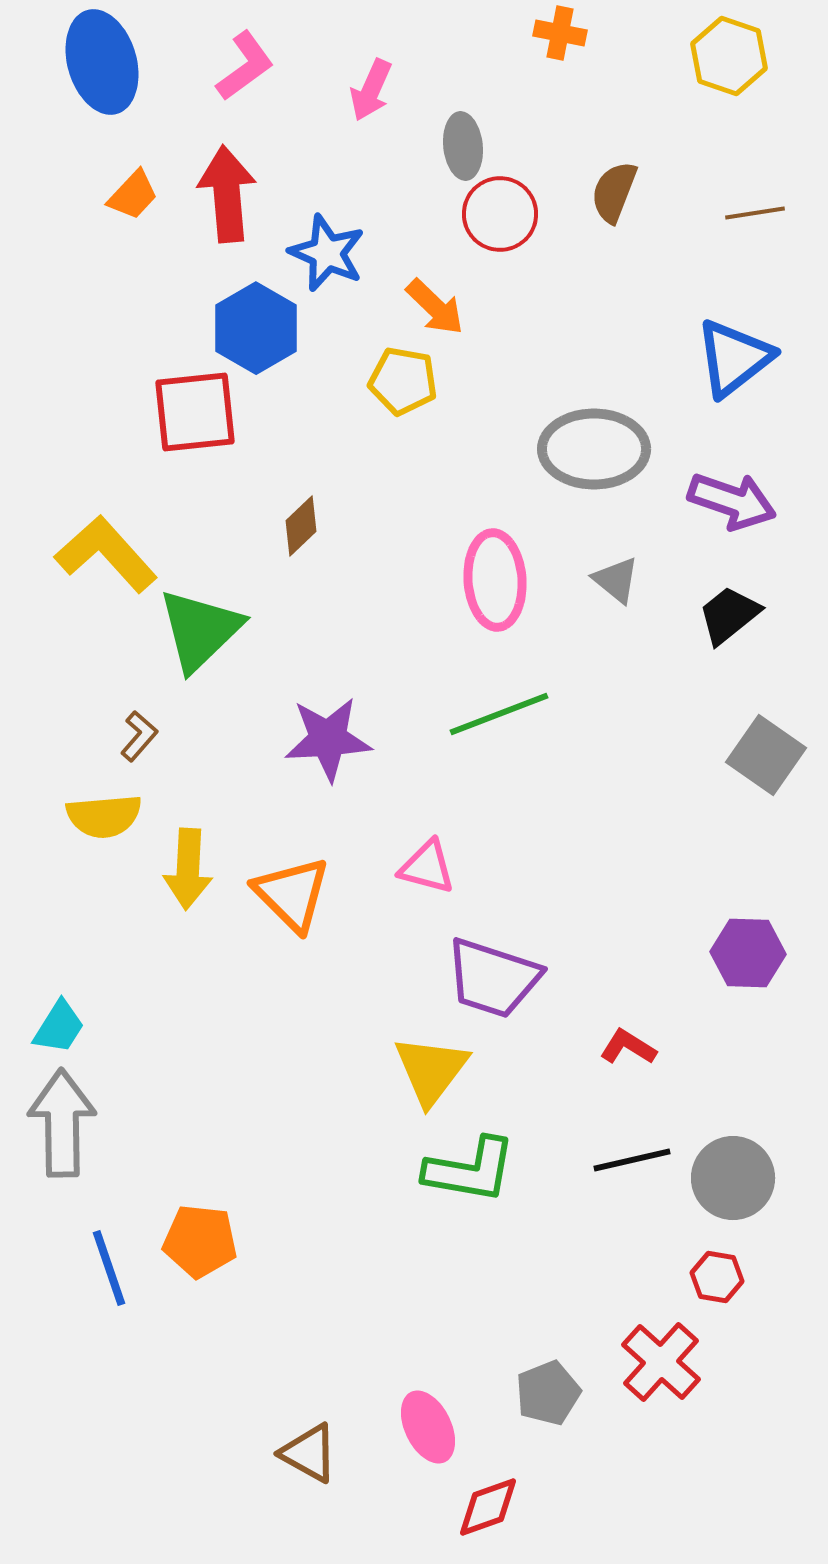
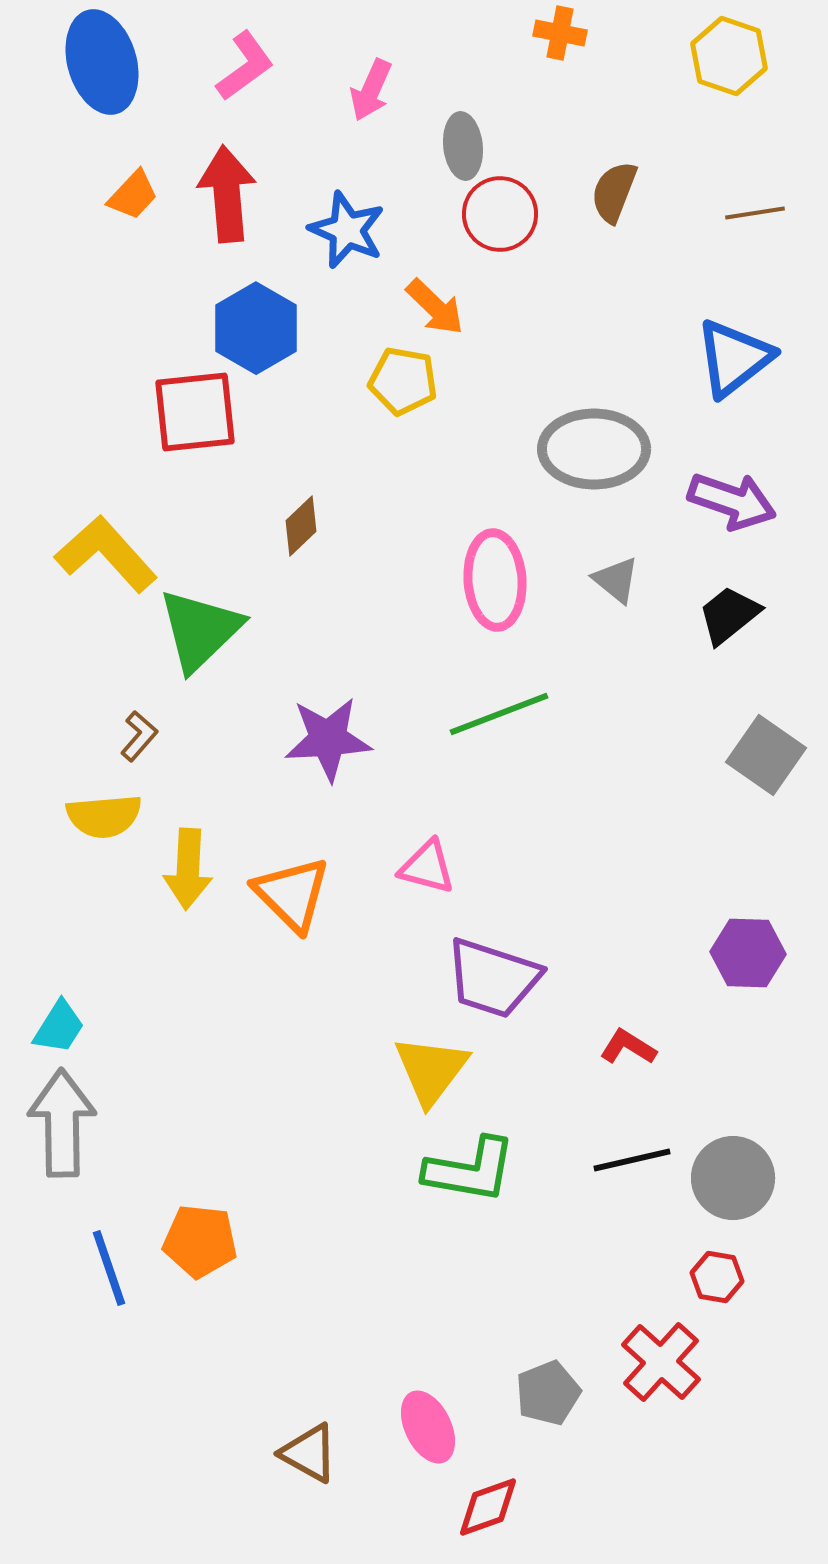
blue star at (327, 253): moved 20 px right, 23 px up
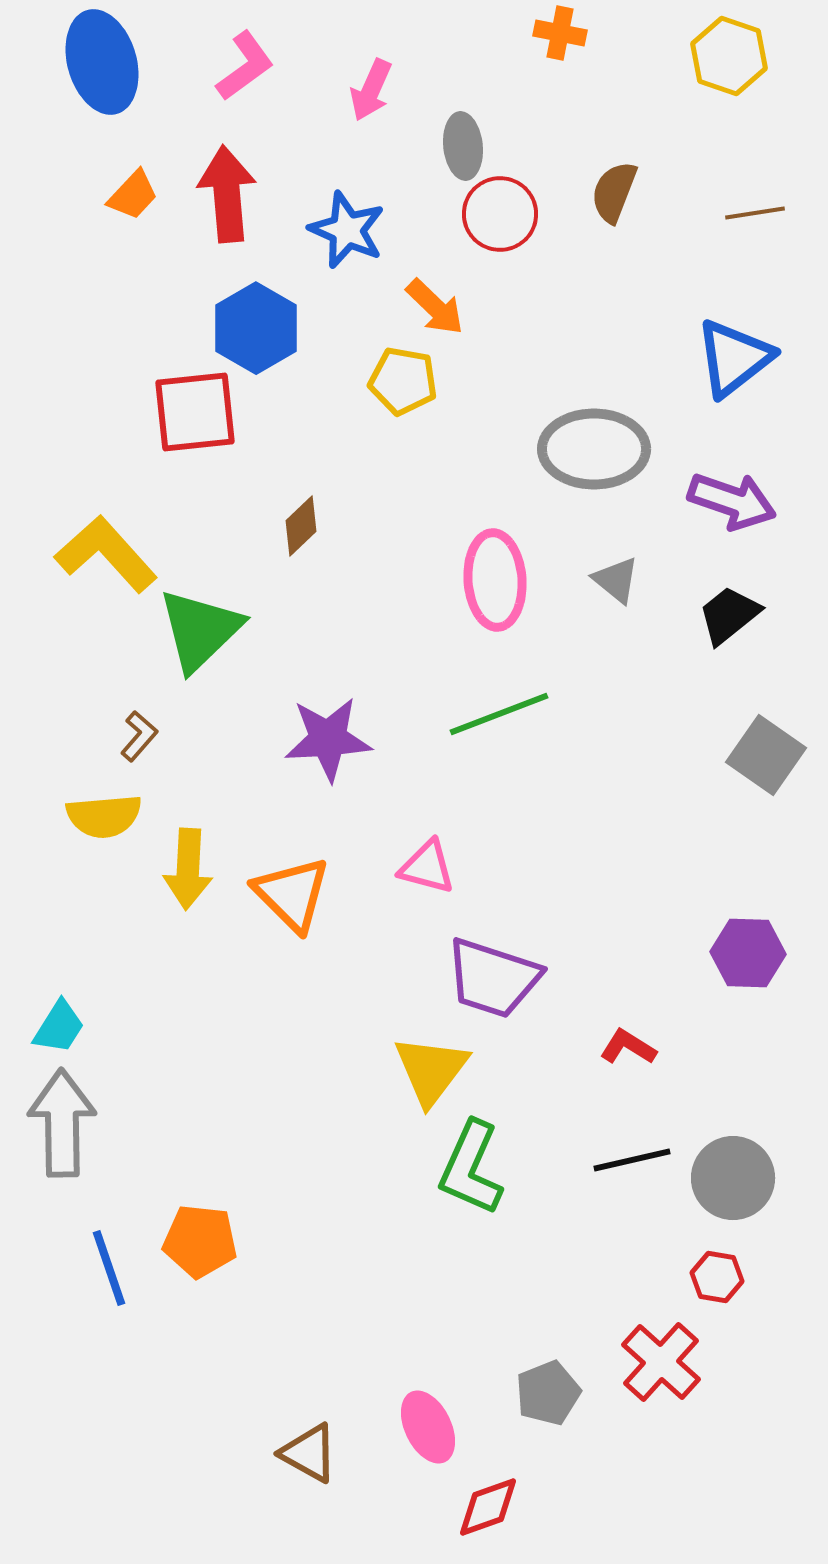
green L-shape at (470, 1170): moved 1 px right, 2 px up; rotated 104 degrees clockwise
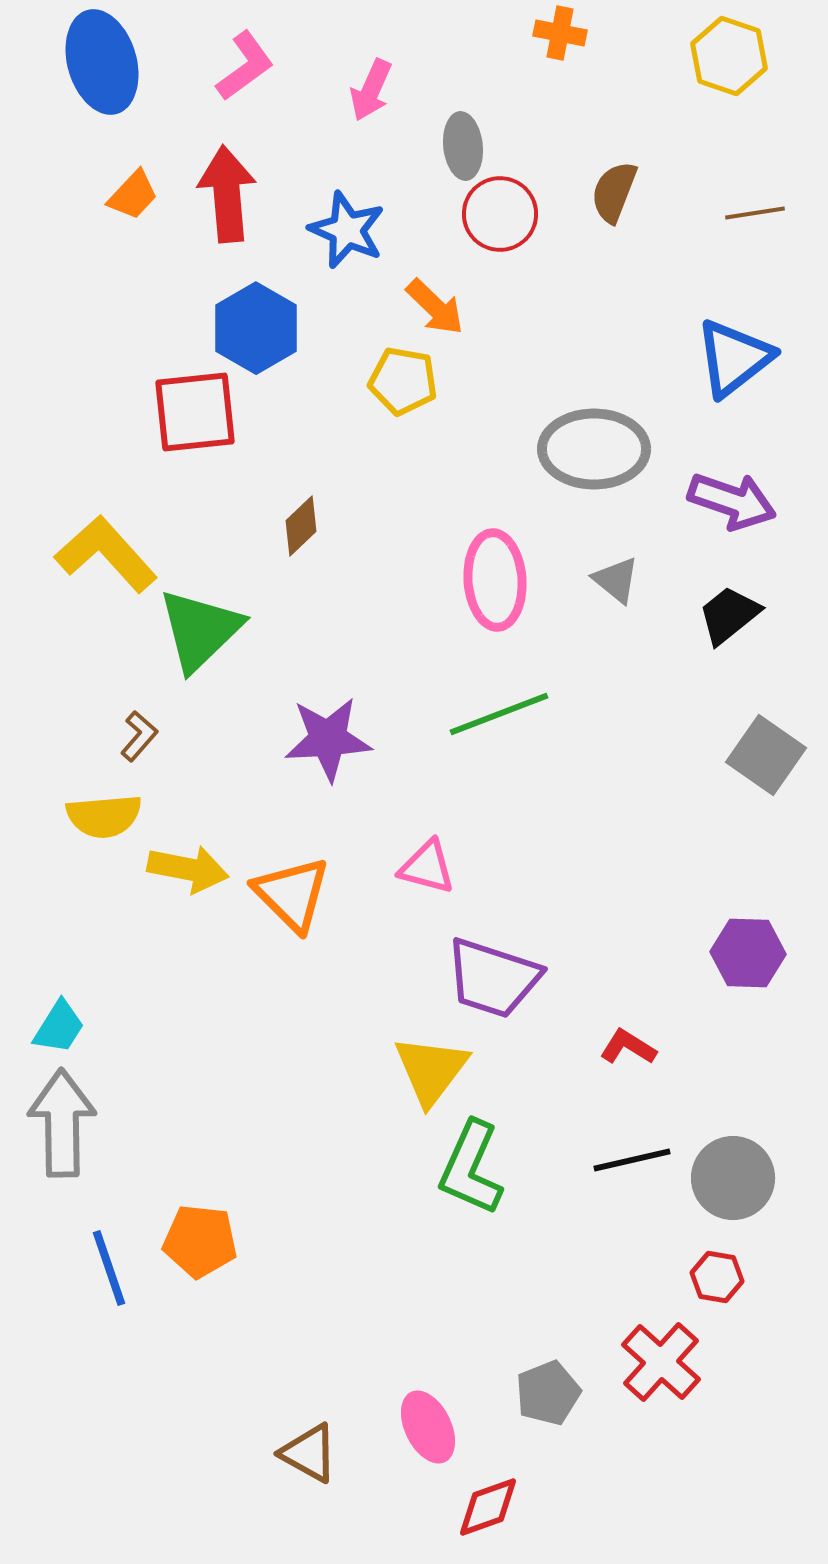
yellow arrow at (188, 869): rotated 82 degrees counterclockwise
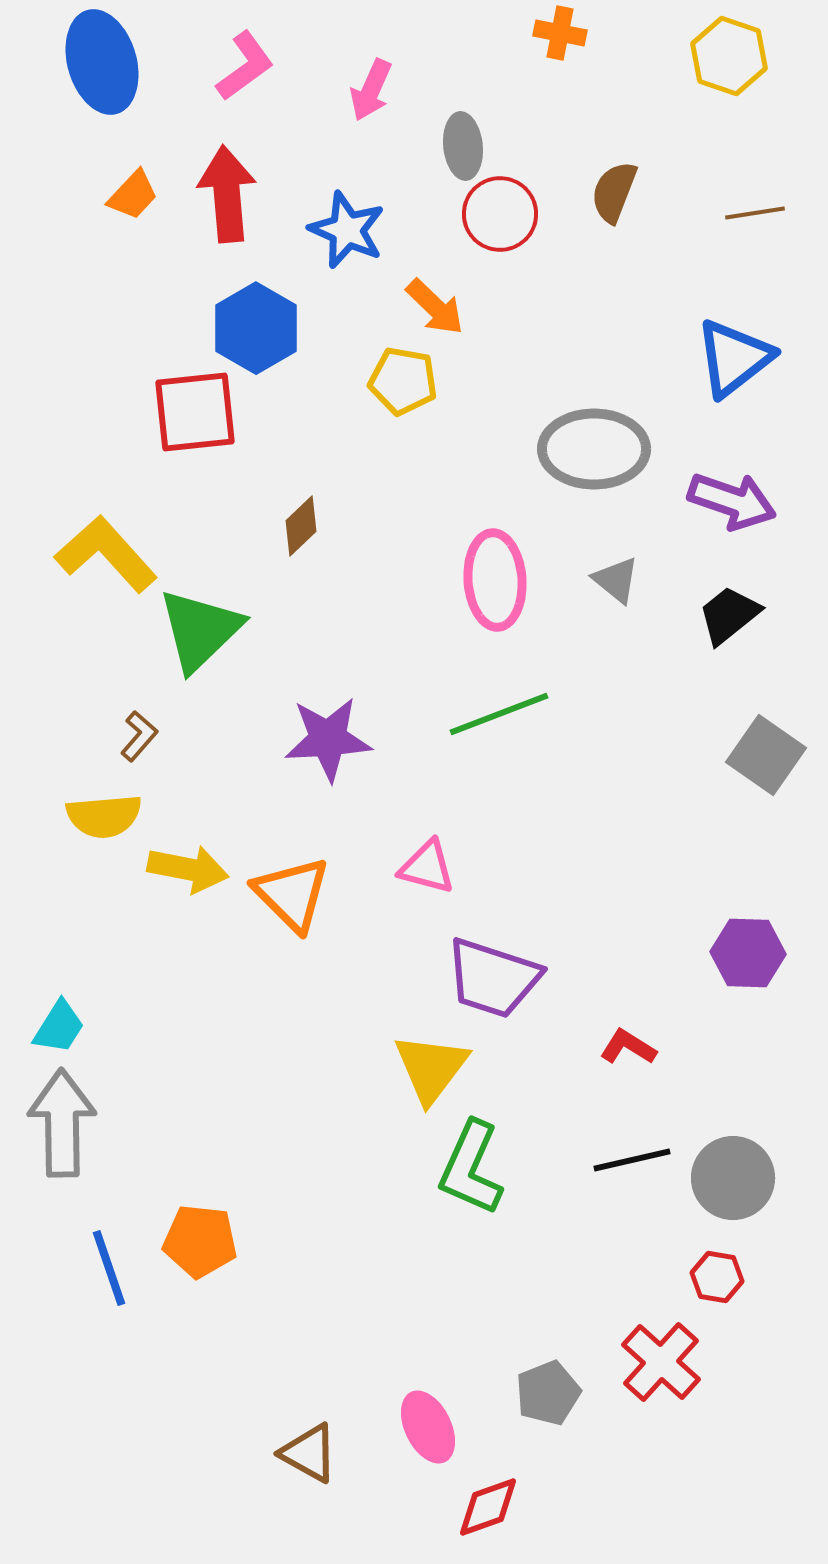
yellow triangle at (431, 1070): moved 2 px up
